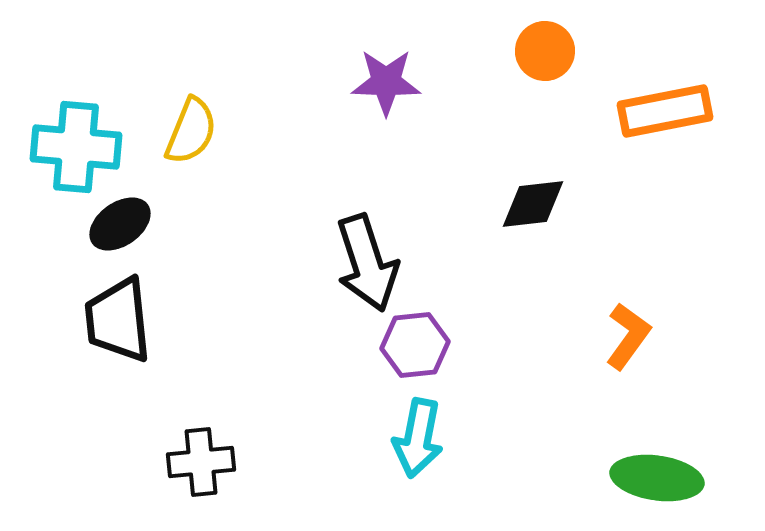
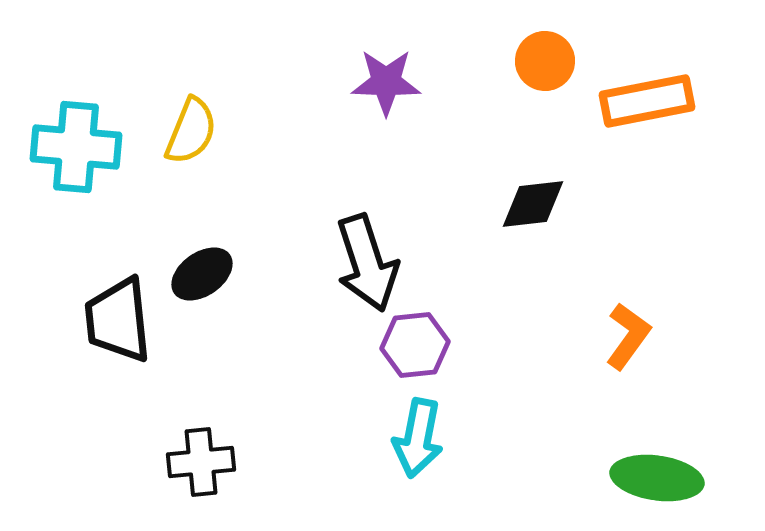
orange circle: moved 10 px down
orange rectangle: moved 18 px left, 10 px up
black ellipse: moved 82 px right, 50 px down
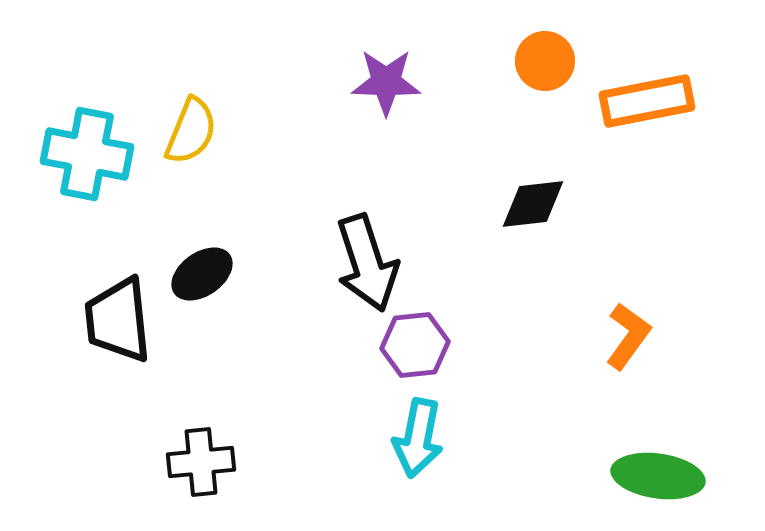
cyan cross: moved 11 px right, 7 px down; rotated 6 degrees clockwise
green ellipse: moved 1 px right, 2 px up
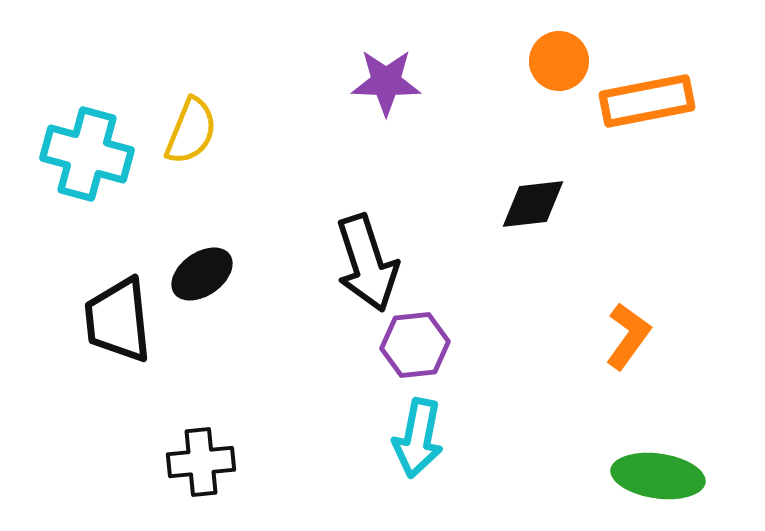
orange circle: moved 14 px right
cyan cross: rotated 4 degrees clockwise
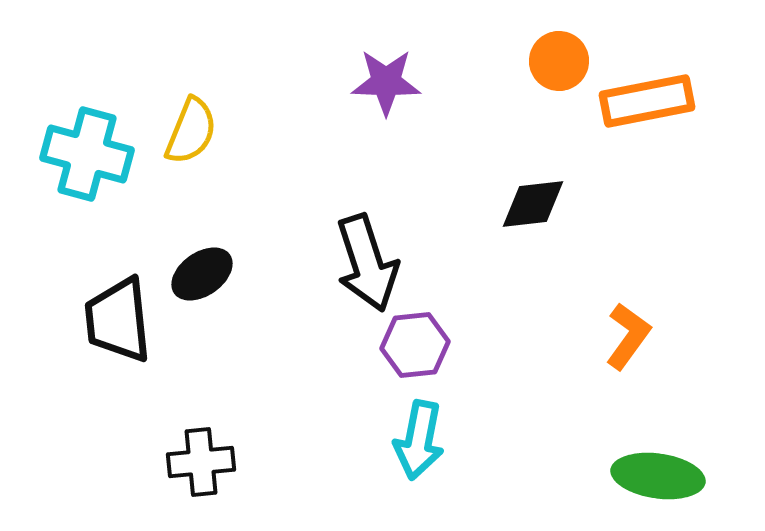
cyan arrow: moved 1 px right, 2 px down
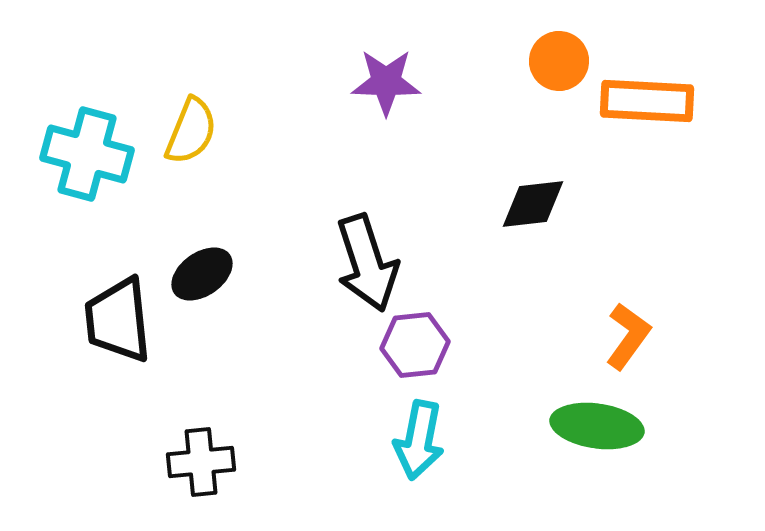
orange rectangle: rotated 14 degrees clockwise
green ellipse: moved 61 px left, 50 px up
